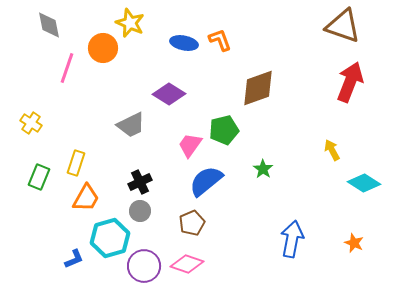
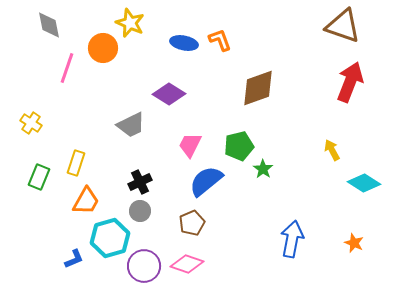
green pentagon: moved 15 px right, 16 px down
pink trapezoid: rotated 8 degrees counterclockwise
orange trapezoid: moved 3 px down
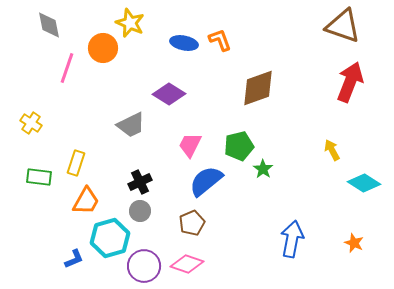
green rectangle: rotated 75 degrees clockwise
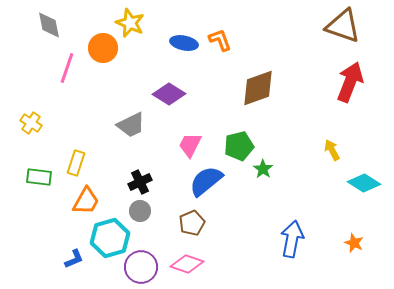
purple circle: moved 3 px left, 1 px down
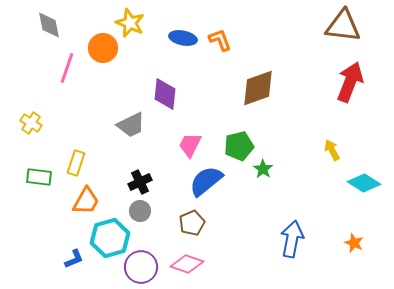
brown triangle: rotated 12 degrees counterclockwise
blue ellipse: moved 1 px left, 5 px up
purple diamond: moved 4 px left; rotated 64 degrees clockwise
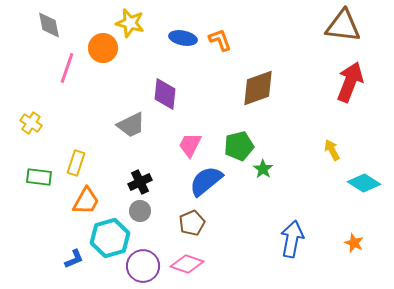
yellow star: rotated 8 degrees counterclockwise
purple circle: moved 2 px right, 1 px up
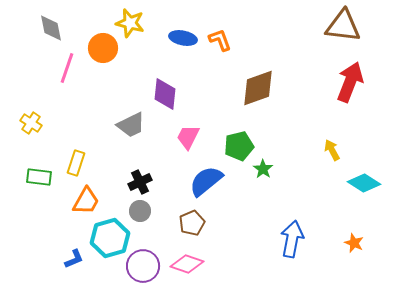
gray diamond: moved 2 px right, 3 px down
pink trapezoid: moved 2 px left, 8 px up
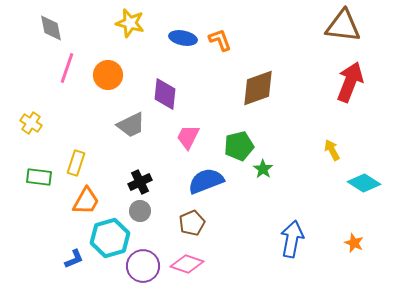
orange circle: moved 5 px right, 27 px down
blue semicircle: rotated 18 degrees clockwise
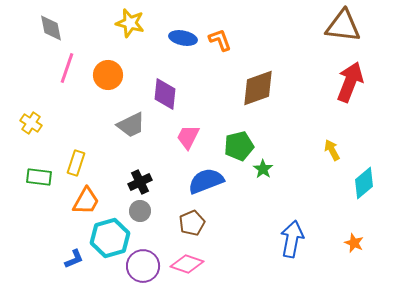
cyan diamond: rotated 72 degrees counterclockwise
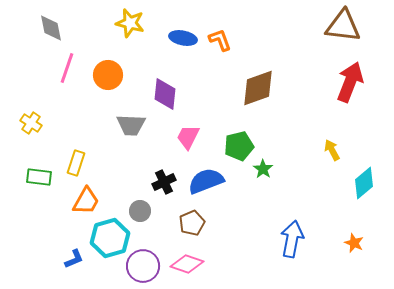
gray trapezoid: rotated 28 degrees clockwise
black cross: moved 24 px right
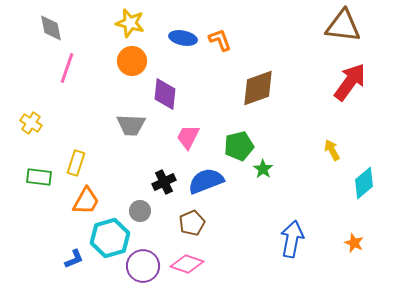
orange circle: moved 24 px right, 14 px up
red arrow: rotated 15 degrees clockwise
